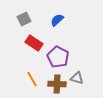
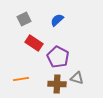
orange line: moved 11 px left; rotated 70 degrees counterclockwise
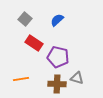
gray square: moved 1 px right; rotated 24 degrees counterclockwise
purple pentagon: rotated 15 degrees counterclockwise
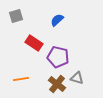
gray square: moved 9 px left, 3 px up; rotated 32 degrees clockwise
brown cross: rotated 36 degrees clockwise
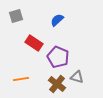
purple pentagon: rotated 10 degrees clockwise
gray triangle: moved 1 px up
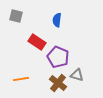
gray square: rotated 32 degrees clockwise
blue semicircle: rotated 40 degrees counterclockwise
red rectangle: moved 3 px right, 1 px up
gray triangle: moved 2 px up
brown cross: moved 1 px right, 1 px up
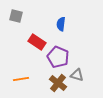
blue semicircle: moved 4 px right, 4 px down
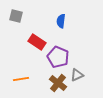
blue semicircle: moved 3 px up
gray triangle: rotated 40 degrees counterclockwise
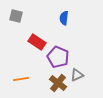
blue semicircle: moved 3 px right, 3 px up
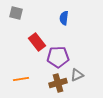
gray square: moved 3 px up
red rectangle: rotated 18 degrees clockwise
purple pentagon: rotated 25 degrees counterclockwise
brown cross: rotated 36 degrees clockwise
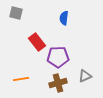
gray triangle: moved 8 px right, 1 px down
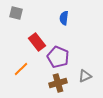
purple pentagon: rotated 25 degrees clockwise
orange line: moved 10 px up; rotated 35 degrees counterclockwise
